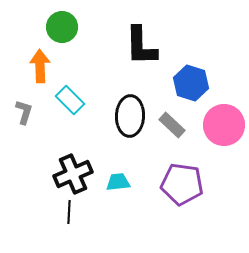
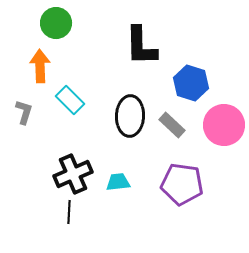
green circle: moved 6 px left, 4 px up
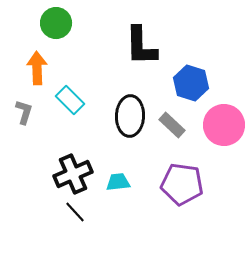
orange arrow: moved 3 px left, 2 px down
black line: moved 6 px right; rotated 45 degrees counterclockwise
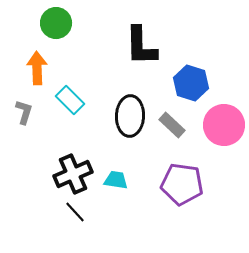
cyan trapezoid: moved 2 px left, 2 px up; rotated 15 degrees clockwise
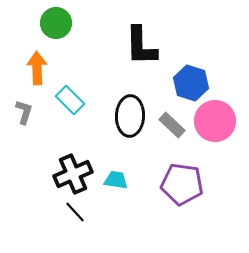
pink circle: moved 9 px left, 4 px up
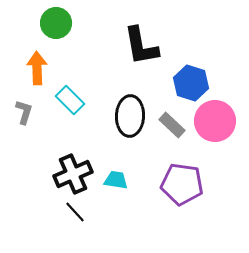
black L-shape: rotated 9 degrees counterclockwise
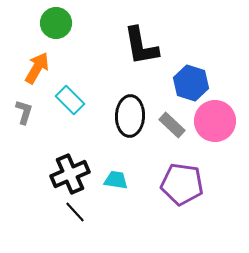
orange arrow: rotated 32 degrees clockwise
black cross: moved 3 px left
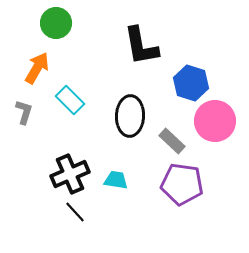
gray rectangle: moved 16 px down
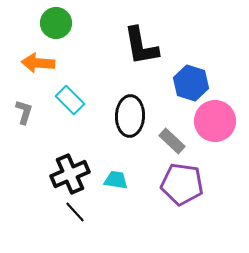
orange arrow: moved 1 px right, 5 px up; rotated 116 degrees counterclockwise
